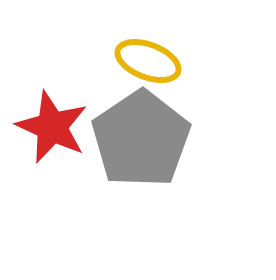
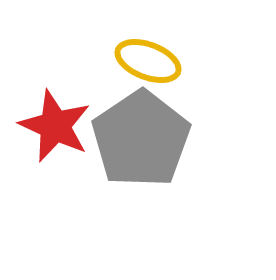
red star: moved 3 px right, 1 px up
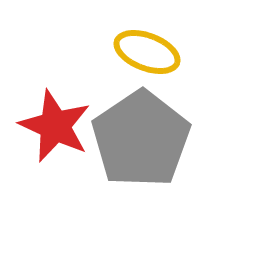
yellow ellipse: moved 1 px left, 9 px up
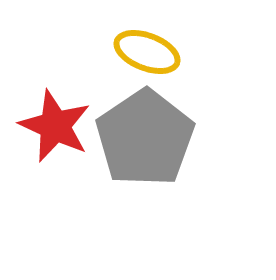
gray pentagon: moved 4 px right, 1 px up
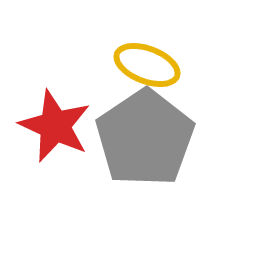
yellow ellipse: moved 13 px down
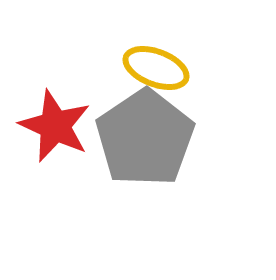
yellow ellipse: moved 9 px right, 3 px down
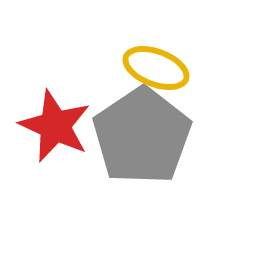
gray pentagon: moved 3 px left, 2 px up
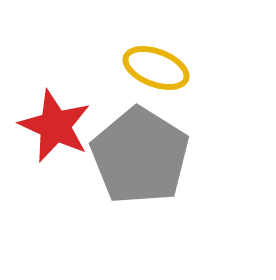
gray pentagon: moved 2 px left, 20 px down; rotated 6 degrees counterclockwise
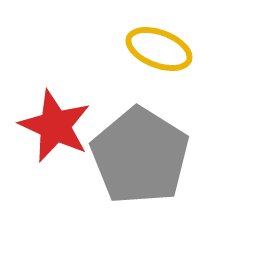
yellow ellipse: moved 3 px right, 19 px up
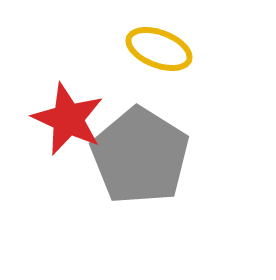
red star: moved 13 px right, 7 px up
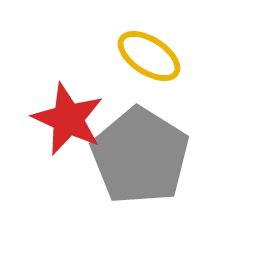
yellow ellipse: moved 10 px left, 7 px down; rotated 12 degrees clockwise
